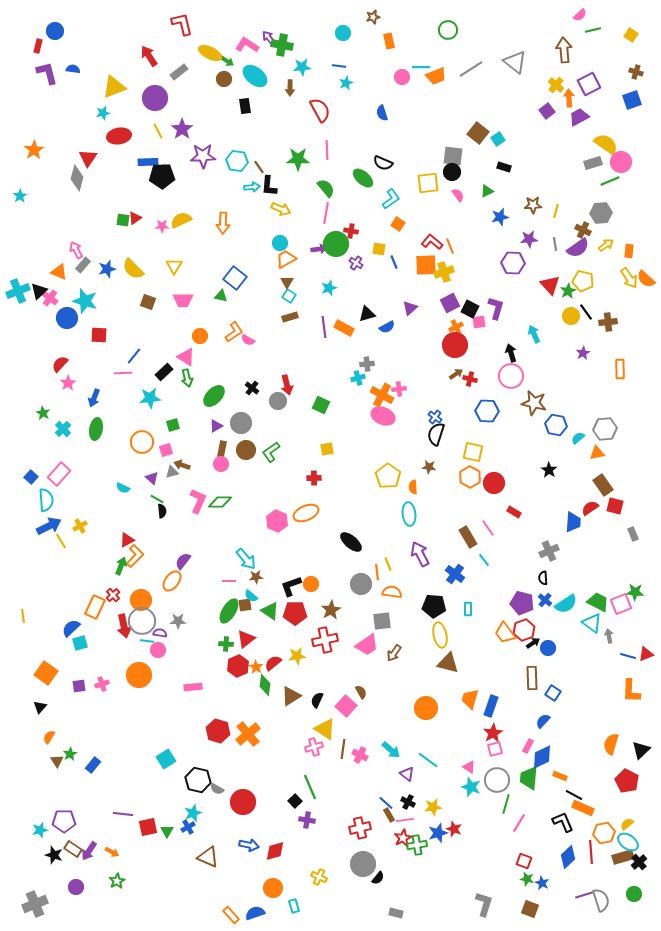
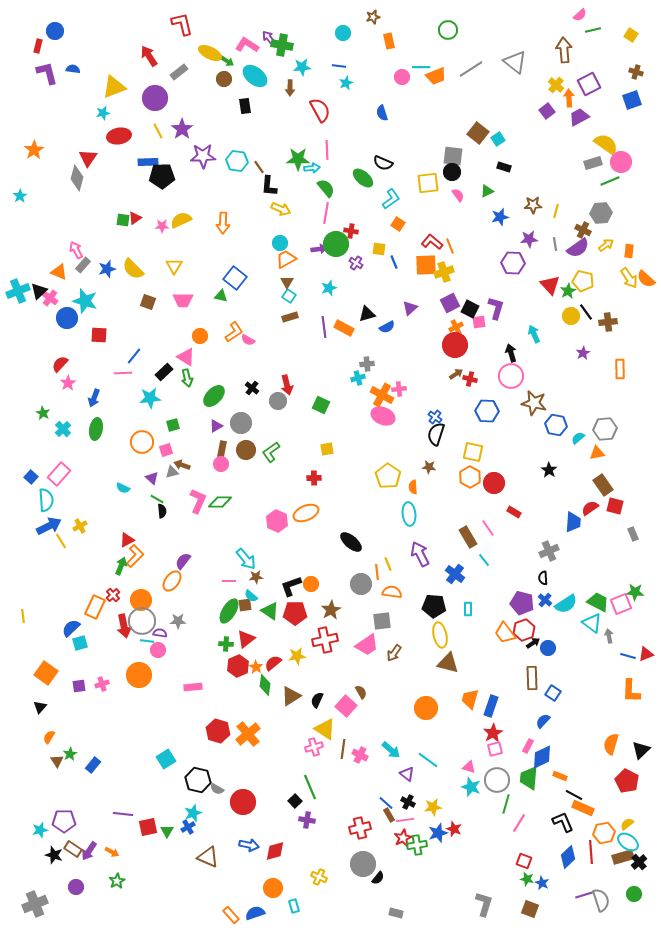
cyan arrow at (252, 187): moved 60 px right, 19 px up
pink triangle at (469, 767): rotated 16 degrees counterclockwise
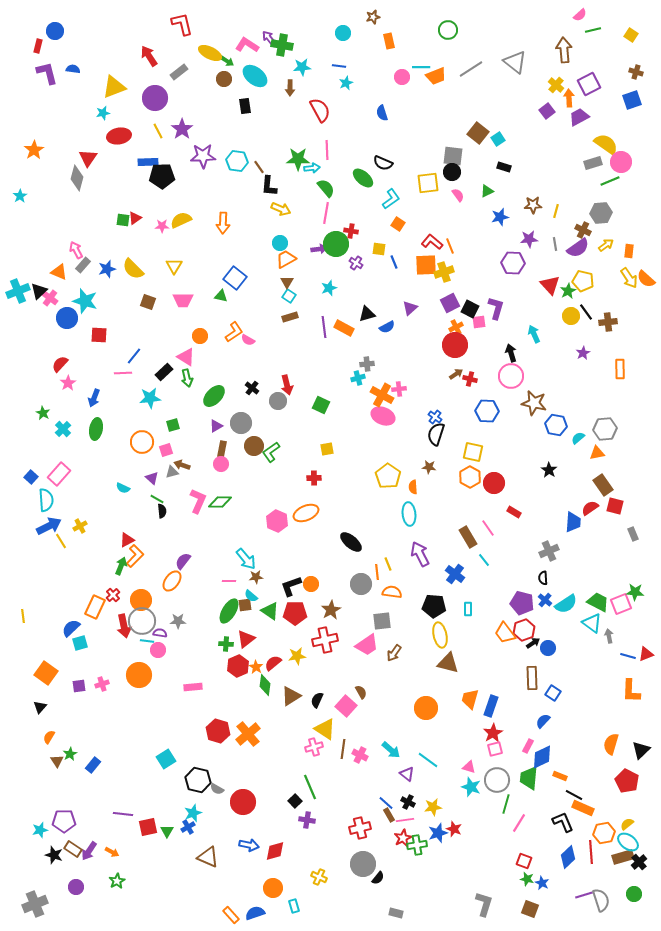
brown circle at (246, 450): moved 8 px right, 4 px up
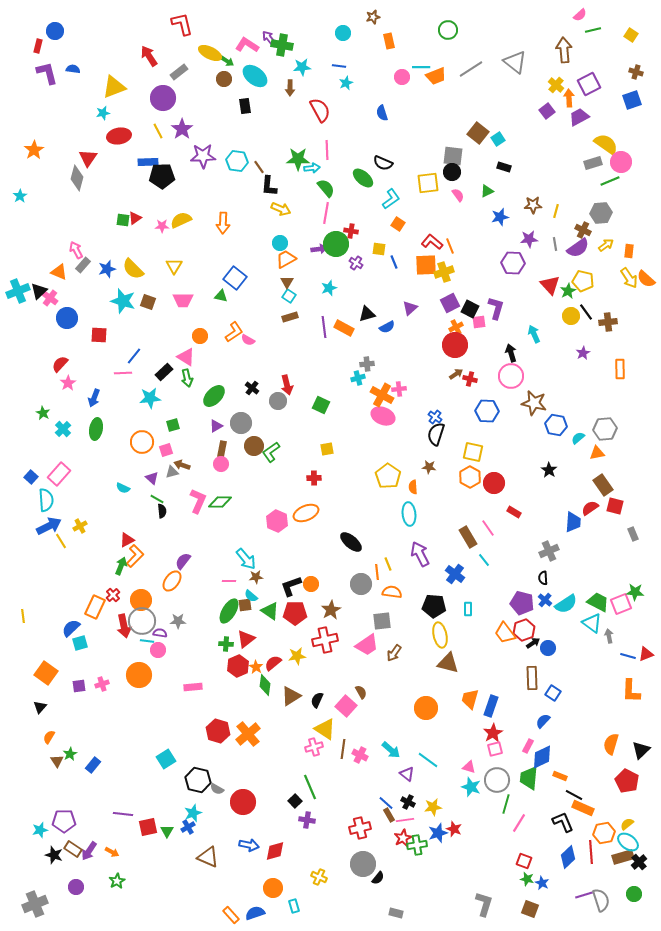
purple circle at (155, 98): moved 8 px right
cyan star at (85, 301): moved 38 px right
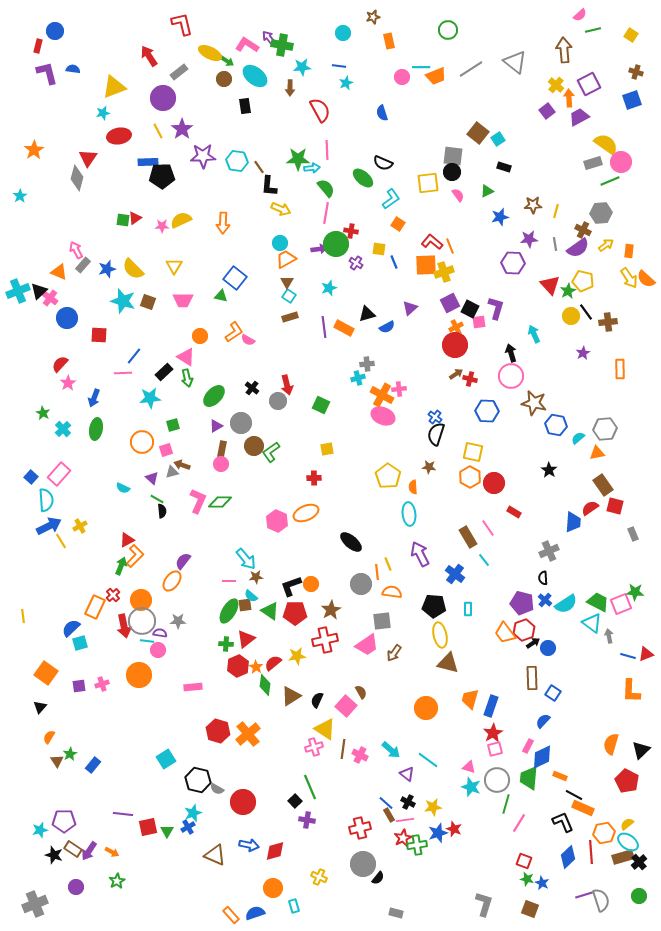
brown triangle at (208, 857): moved 7 px right, 2 px up
green circle at (634, 894): moved 5 px right, 2 px down
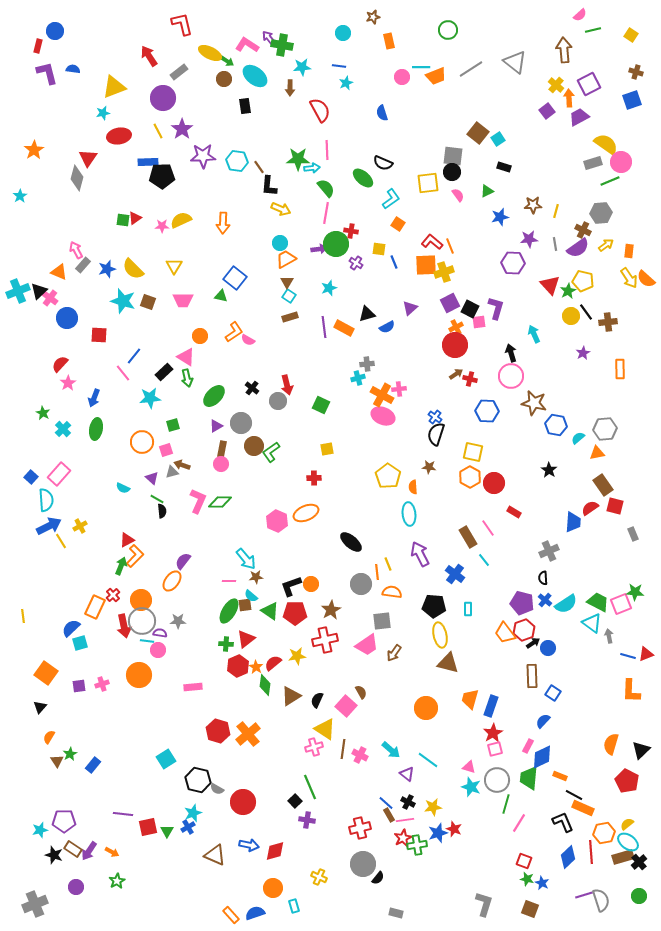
pink line at (123, 373): rotated 54 degrees clockwise
brown rectangle at (532, 678): moved 2 px up
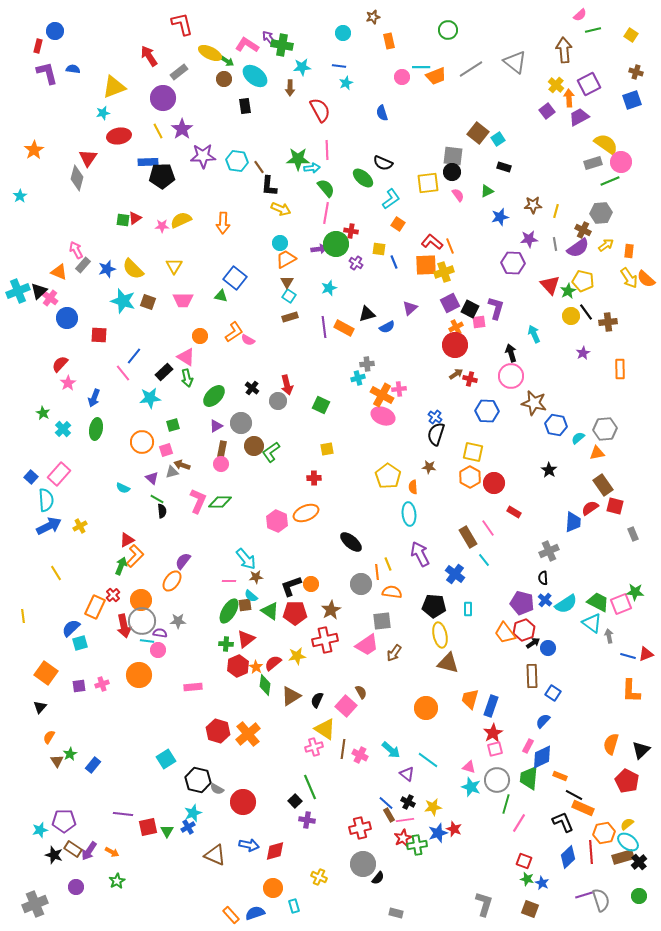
yellow line at (61, 541): moved 5 px left, 32 px down
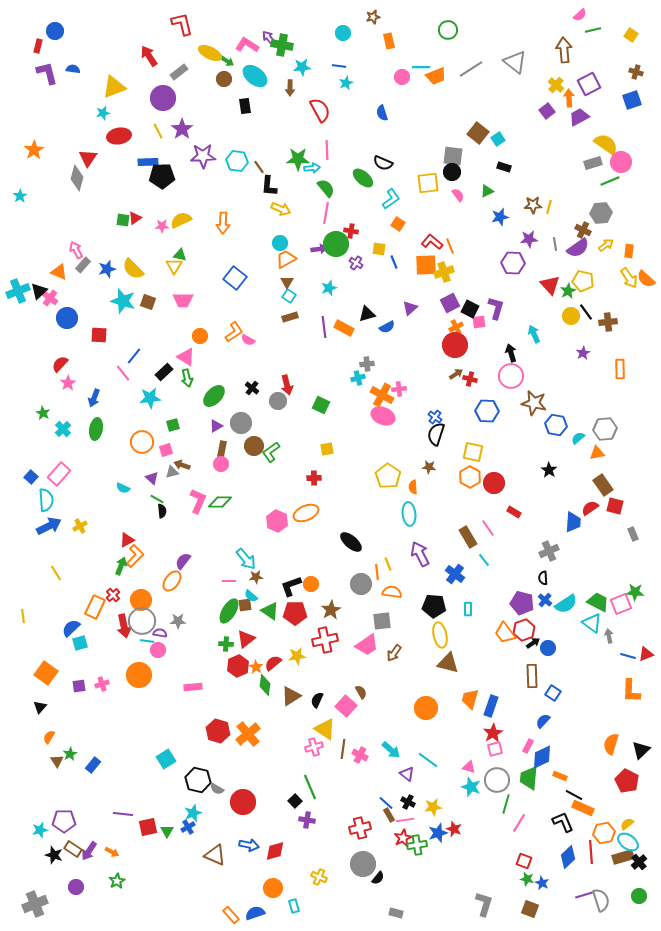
yellow line at (556, 211): moved 7 px left, 4 px up
green triangle at (221, 296): moved 41 px left, 41 px up
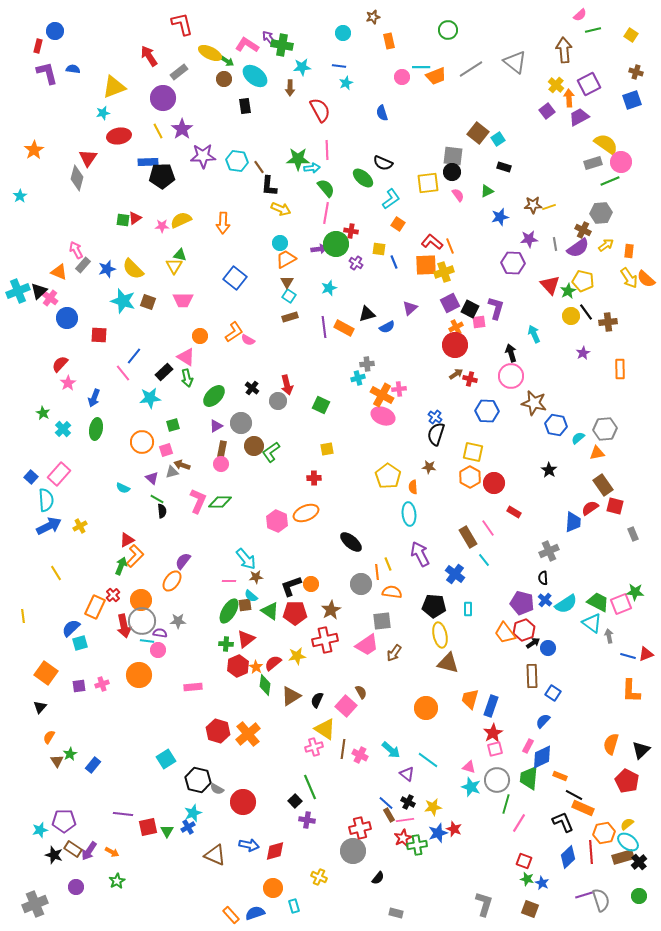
yellow line at (549, 207): rotated 56 degrees clockwise
gray circle at (363, 864): moved 10 px left, 13 px up
